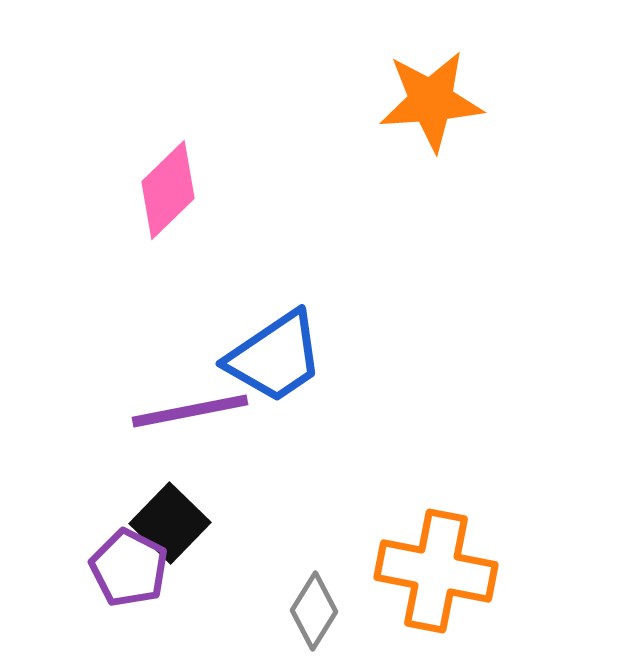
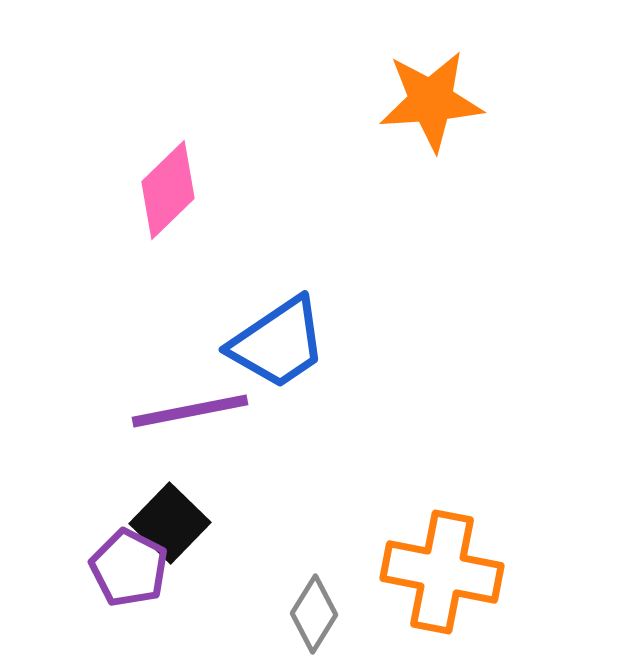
blue trapezoid: moved 3 px right, 14 px up
orange cross: moved 6 px right, 1 px down
gray diamond: moved 3 px down
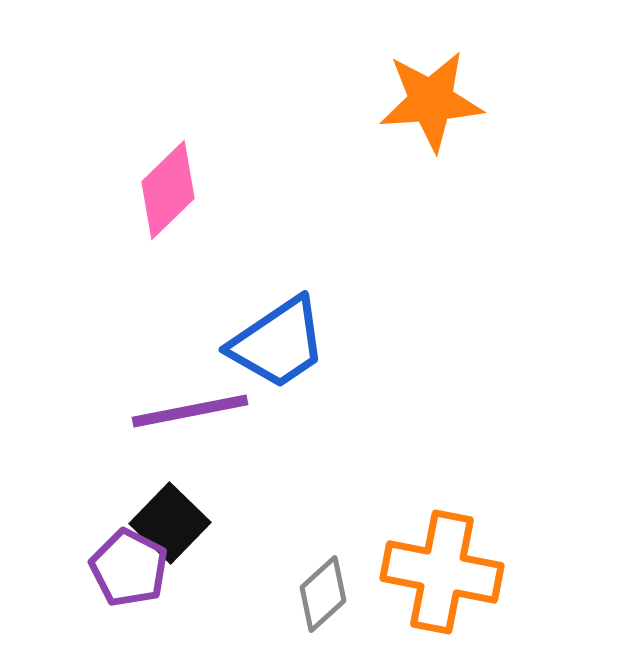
gray diamond: moved 9 px right, 20 px up; rotated 16 degrees clockwise
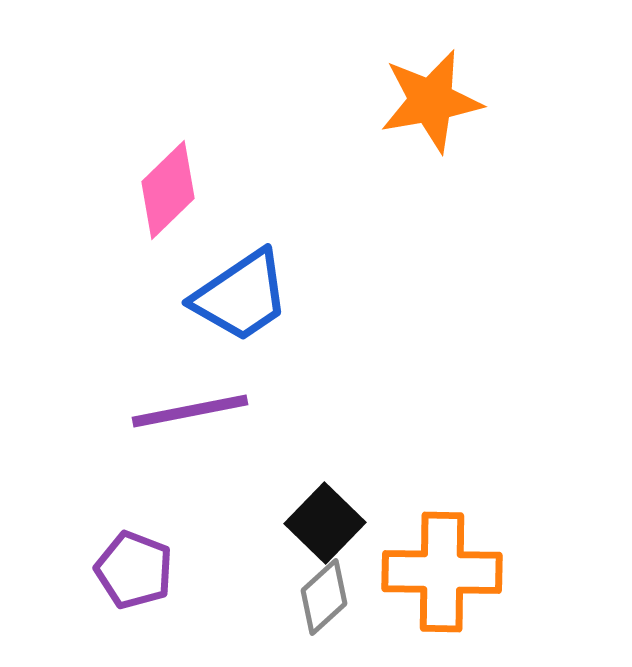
orange star: rotated 6 degrees counterclockwise
blue trapezoid: moved 37 px left, 47 px up
black square: moved 155 px right
purple pentagon: moved 5 px right, 2 px down; rotated 6 degrees counterclockwise
orange cross: rotated 10 degrees counterclockwise
gray diamond: moved 1 px right, 3 px down
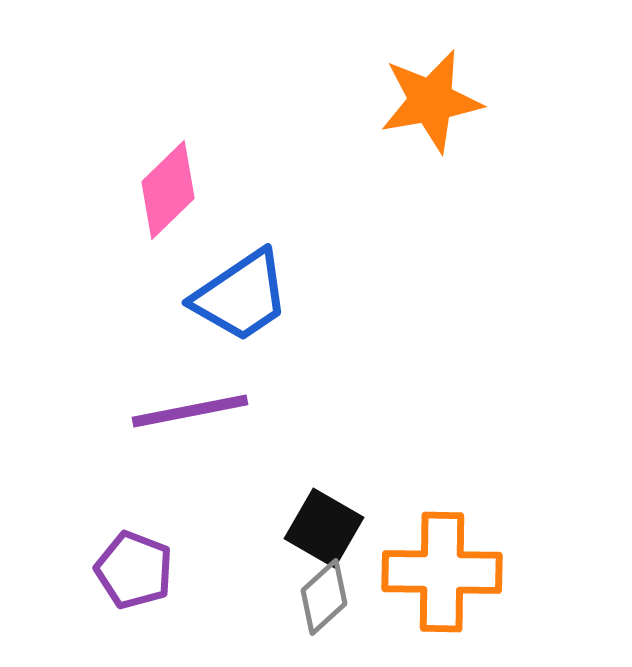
black square: moved 1 px left, 5 px down; rotated 14 degrees counterclockwise
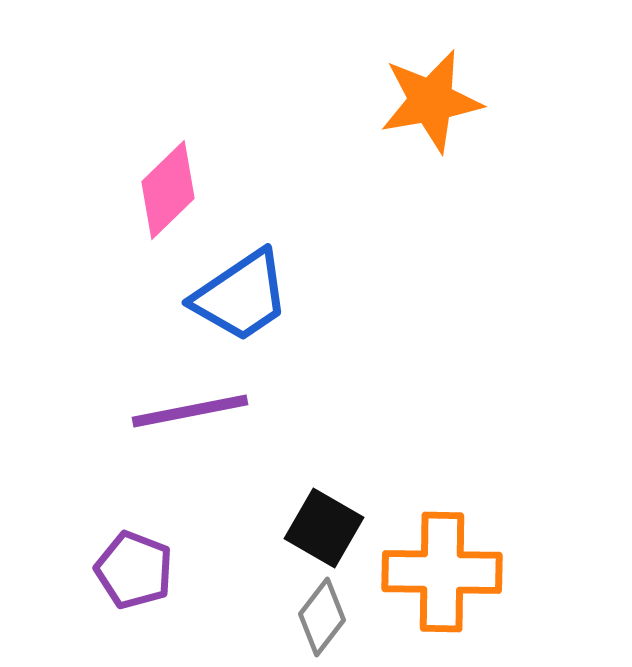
gray diamond: moved 2 px left, 20 px down; rotated 10 degrees counterclockwise
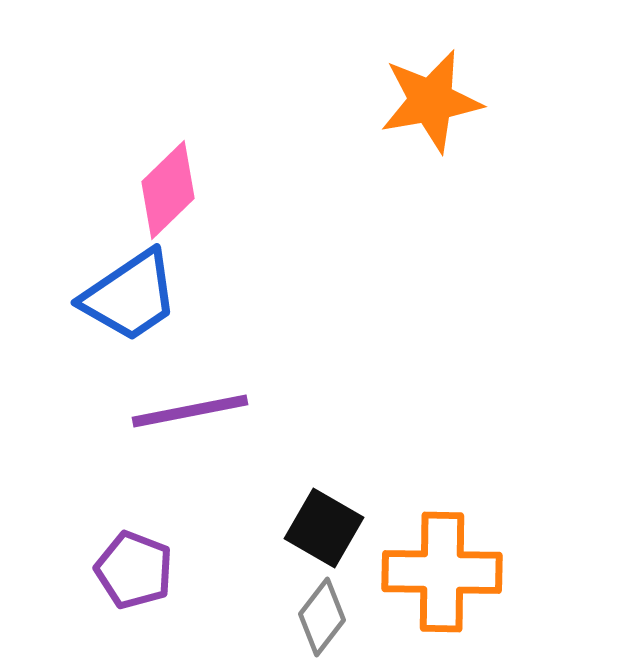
blue trapezoid: moved 111 px left
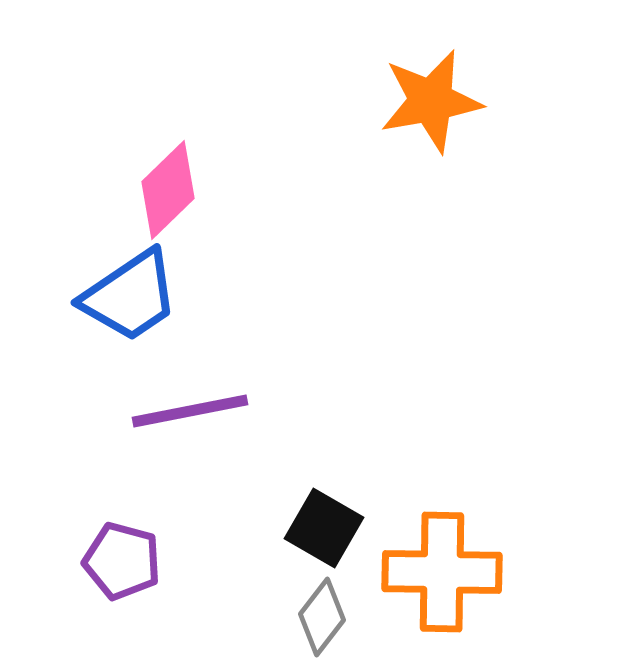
purple pentagon: moved 12 px left, 9 px up; rotated 6 degrees counterclockwise
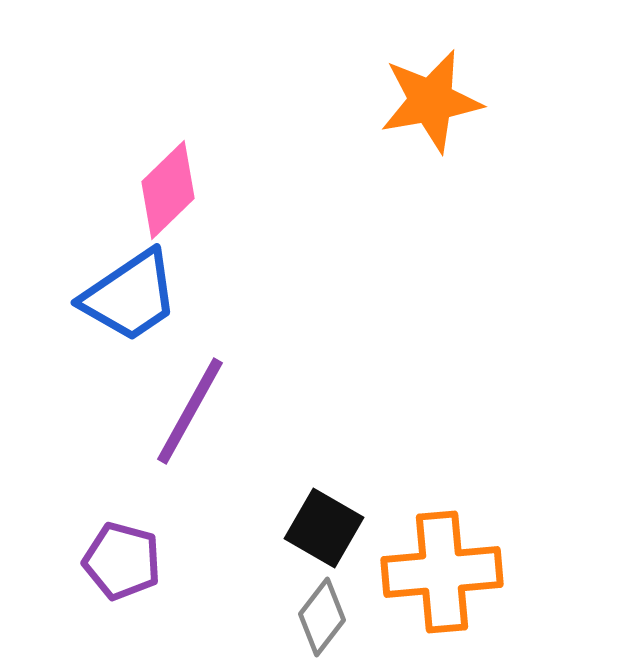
purple line: rotated 50 degrees counterclockwise
orange cross: rotated 6 degrees counterclockwise
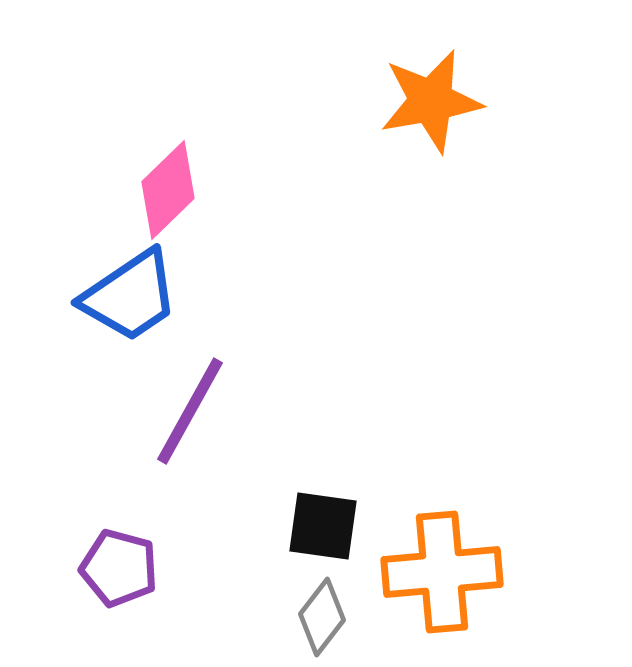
black square: moved 1 px left, 2 px up; rotated 22 degrees counterclockwise
purple pentagon: moved 3 px left, 7 px down
